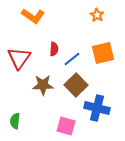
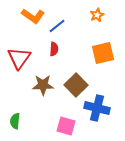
orange star: rotated 16 degrees clockwise
blue line: moved 15 px left, 33 px up
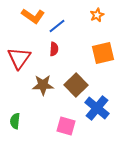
blue cross: rotated 25 degrees clockwise
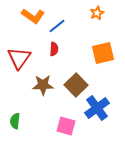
orange star: moved 2 px up
blue cross: rotated 15 degrees clockwise
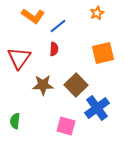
blue line: moved 1 px right
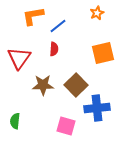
orange L-shape: rotated 135 degrees clockwise
blue cross: rotated 30 degrees clockwise
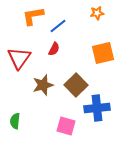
orange star: rotated 16 degrees clockwise
red semicircle: rotated 24 degrees clockwise
brown star: rotated 15 degrees counterclockwise
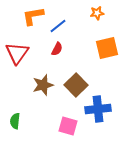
red semicircle: moved 3 px right
orange square: moved 4 px right, 5 px up
red triangle: moved 2 px left, 5 px up
blue cross: moved 1 px right, 1 px down
pink square: moved 2 px right
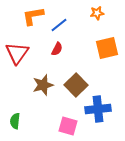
blue line: moved 1 px right, 1 px up
